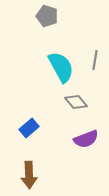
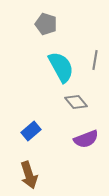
gray pentagon: moved 1 px left, 8 px down
blue rectangle: moved 2 px right, 3 px down
brown arrow: rotated 16 degrees counterclockwise
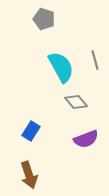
gray pentagon: moved 2 px left, 5 px up
gray line: rotated 24 degrees counterclockwise
blue rectangle: rotated 18 degrees counterclockwise
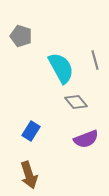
gray pentagon: moved 23 px left, 17 px down
cyan semicircle: moved 1 px down
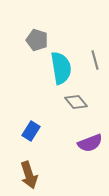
gray pentagon: moved 16 px right, 4 px down
cyan semicircle: rotated 20 degrees clockwise
purple semicircle: moved 4 px right, 4 px down
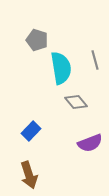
blue rectangle: rotated 12 degrees clockwise
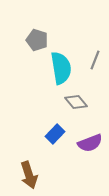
gray line: rotated 36 degrees clockwise
blue rectangle: moved 24 px right, 3 px down
